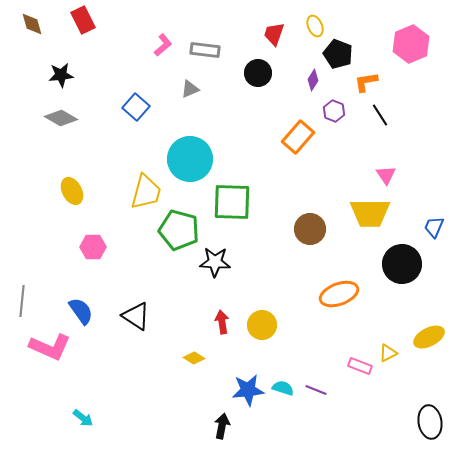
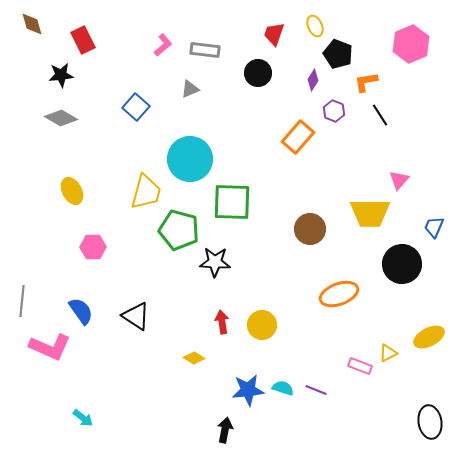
red rectangle at (83, 20): moved 20 px down
pink triangle at (386, 175): moved 13 px right, 5 px down; rotated 15 degrees clockwise
black arrow at (222, 426): moved 3 px right, 4 px down
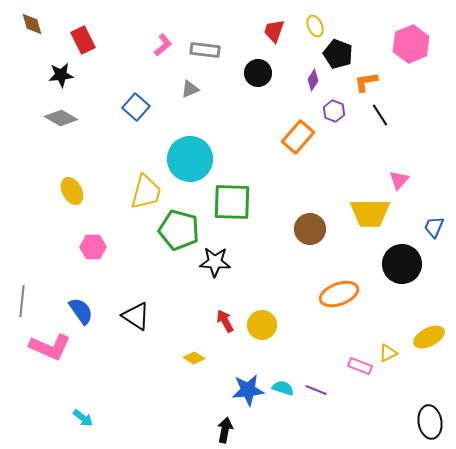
red trapezoid at (274, 34): moved 3 px up
red arrow at (222, 322): moved 3 px right, 1 px up; rotated 20 degrees counterclockwise
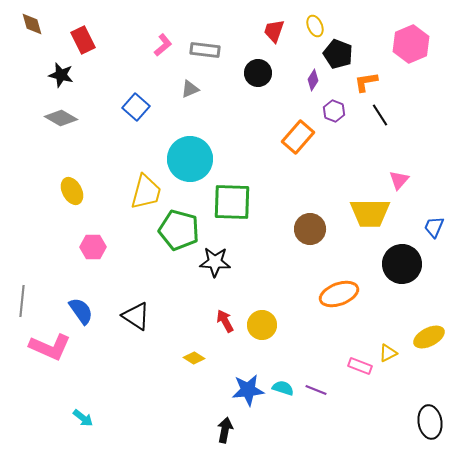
black star at (61, 75): rotated 20 degrees clockwise
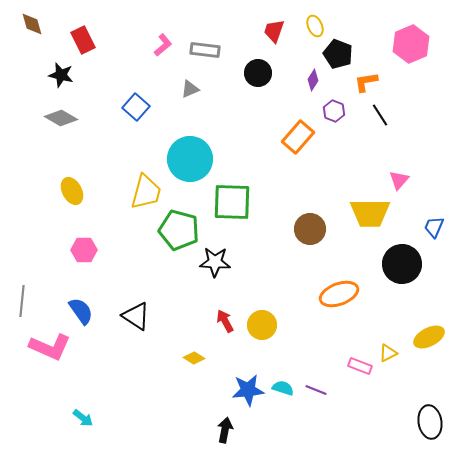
pink hexagon at (93, 247): moved 9 px left, 3 px down
